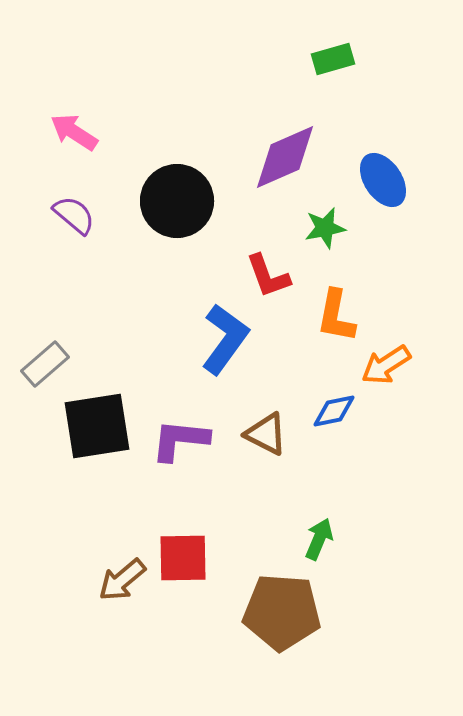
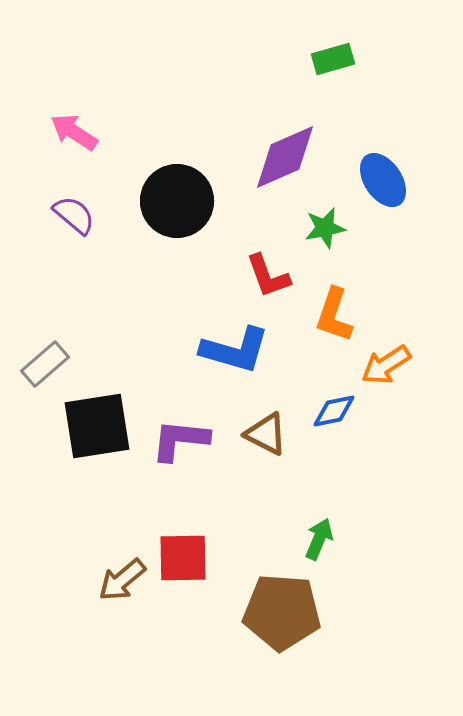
orange L-shape: moved 2 px left, 1 px up; rotated 8 degrees clockwise
blue L-shape: moved 10 px right, 11 px down; rotated 70 degrees clockwise
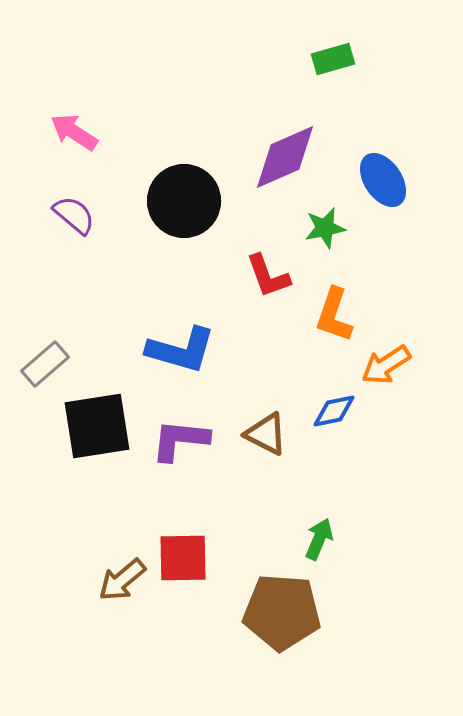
black circle: moved 7 px right
blue L-shape: moved 54 px left
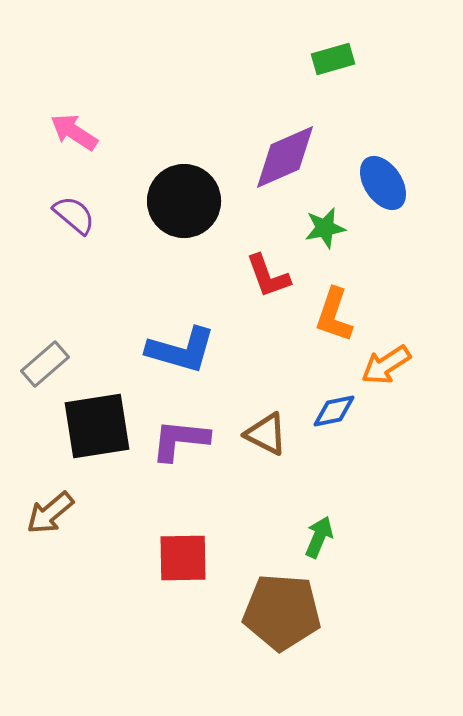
blue ellipse: moved 3 px down
green arrow: moved 2 px up
brown arrow: moved 72 px left, 67 px up
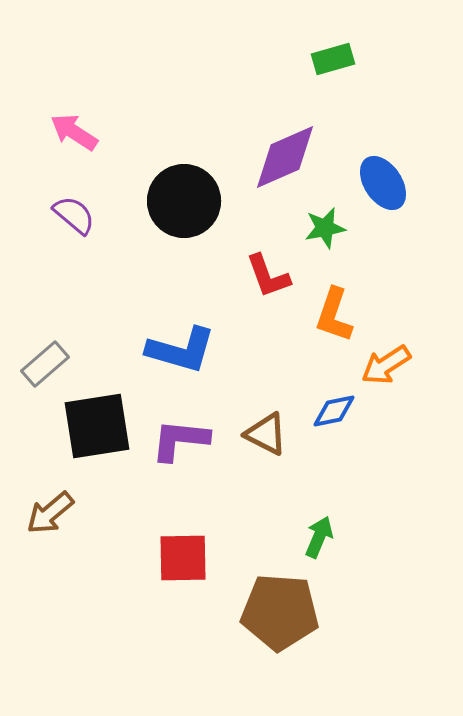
brown pentagon: moved 2 px left
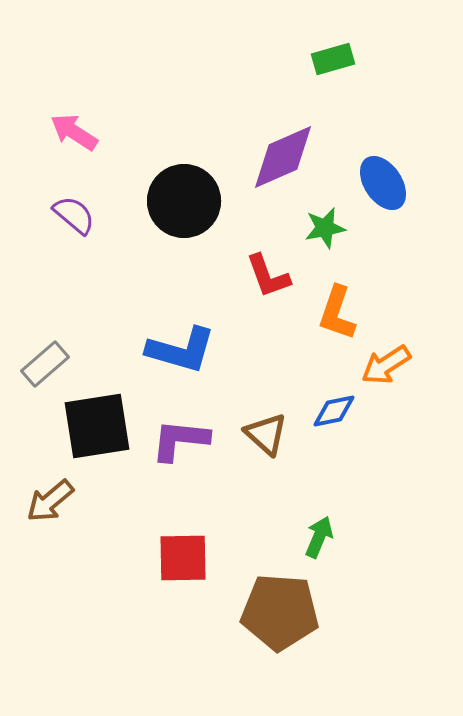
purple diamond: moved 2 px left
orange L-shape: moved 3 px right, 2 px up
brown triangle: rotated 15 degrees clockwise
brown arrow: moved 12 px up
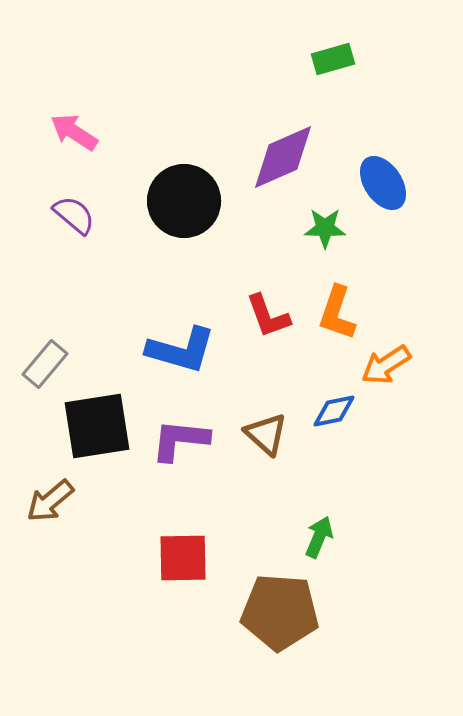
green star: rotated 12 degrees clockwise
red L-shape: moved 40 px down
gray rectangle: rotated 9 degrees counterclockwise
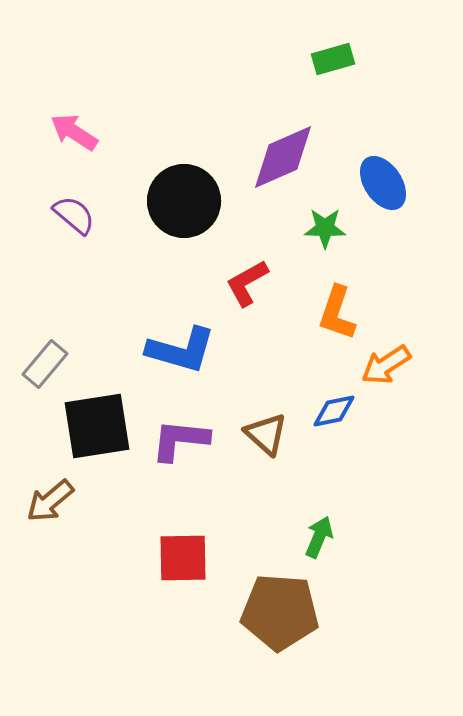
red L-shape: moved 21 px left, 33 px up; rotated 81 degrees clockwise
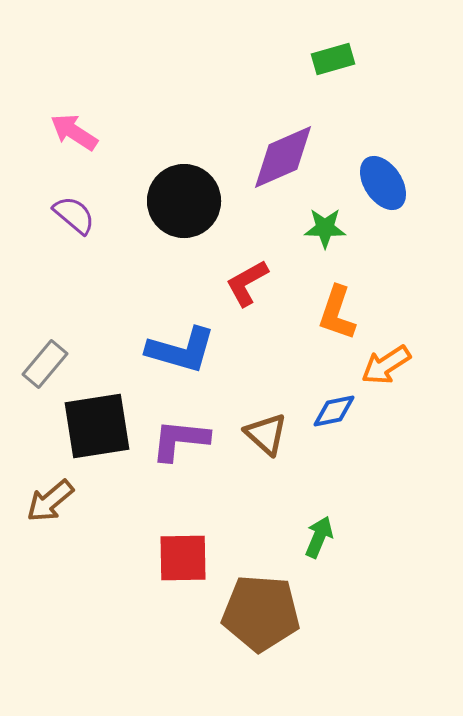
brown pentagon: moved 19 px left, 1 px down
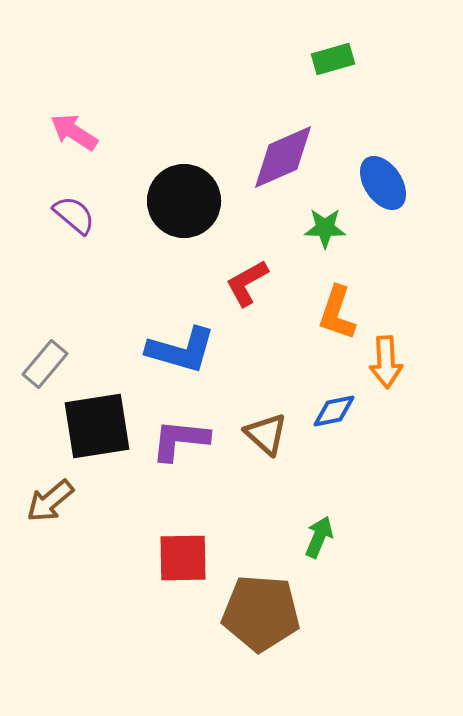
orange arrow: moved 3 px up; rotated 60 degrees counterclockwise
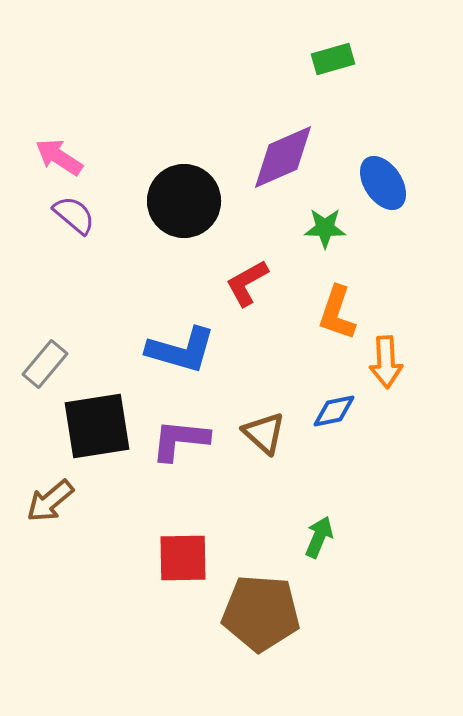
pink arrow: moved 15 px left, 25 px down
brown triangle: moved 2 px left, 1 px up
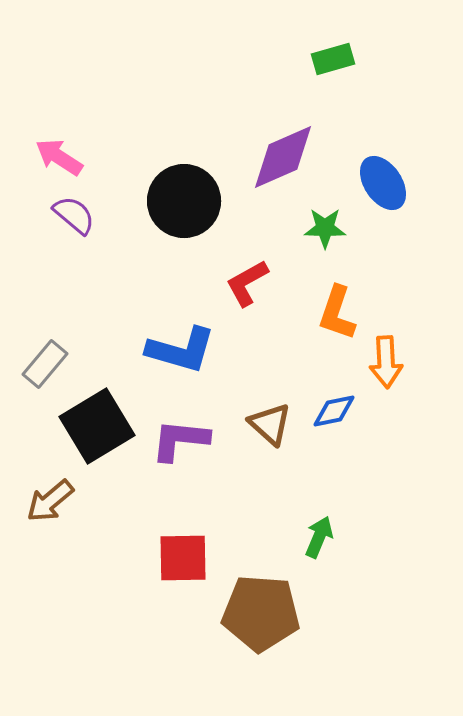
black square: rotated 22 degrees counterclockwise
brown triangle: moved 6 px right, 9 px up
